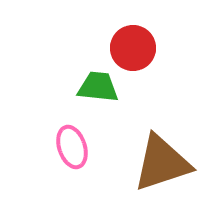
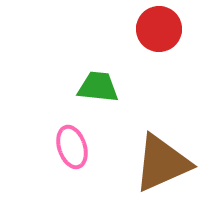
red circle: moved 26 px right, 19 px up
brown triangle: rotated 6 degrees counterclockwise
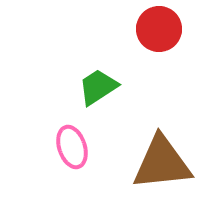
green trapezoid: rotated 39 degrees counterclockwise
brown triangle: rotated 18 degrees clockwise
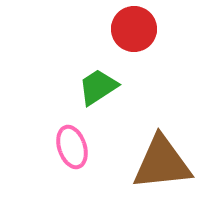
red circle: moved 25 px left
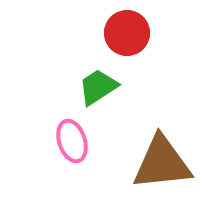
red circle: moved 7 px left, 4 px down
pink ellipse: moved 6 px up
